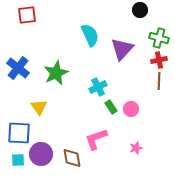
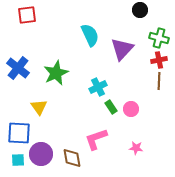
pink star: rotated 24 degrees clockwise
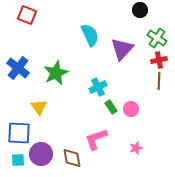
red square: rotated 30 degrees clockwise
green cross: moved 2 px left; rotated 18 degrees clockwise
pink star: rotated 24 degrees counterclockwise
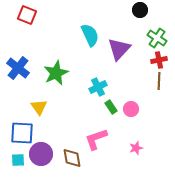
purple triangle: moved 3 px left
blue square: moved 3 px right
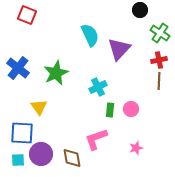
green cross: moved 3 px right, 5 px up
green rectangle: moved 1 px left, 3 px down; rotated 40 degrees clockwise
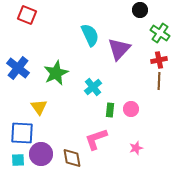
cyan cross: moved 5 px left; rotated 12 degrees counterclockwise
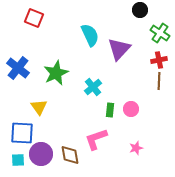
red square: moved 7 px right, 3 px down
brown diamond: moved 2 px left, 3 px up
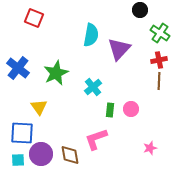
cyan semicircle: moved 1 px right; rotated 35 degrees clockwise
pink star: moved 14 px right
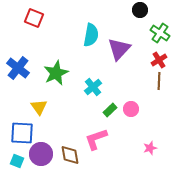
red cross: rotated 21 degrees counterclockwise
green rectangle: rotated 40 degrees clockwise
cyan square: moved 1 px left, 1 px down; rotated 24 degrees clockwise
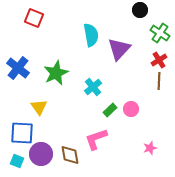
cyan semicircle: rotated 20 degrees counterclockwise
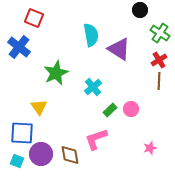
purple triangle: rotated 40 degrees counterclockwise
blue cross: moved 1 px right, 21 px up
